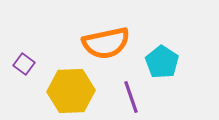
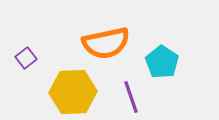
purple square: moved 2 px right, 6 px up; rotated 15 degrees clockwise
yellow hexagon: moved 2 px right, 1 px down
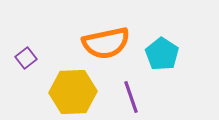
cyan pentagon: moved 8 px up
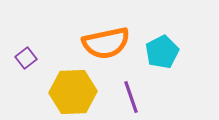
cyan pentagon: moved 2 px up; rotated 12 degrees clockwise
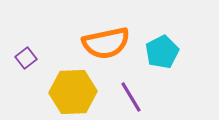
purple line: rotated 12 degrees counterclockwise
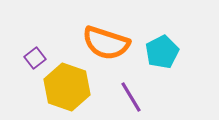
orange semicircle: rotated 30 degrees clockwise
purple square: moved 9 px right
yellow hexagon: moved 6 px left, 5 px up; rotated 21 degrees clockwise
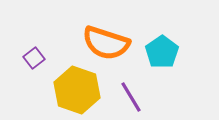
cyan pentagon: rotated 8 degrees counterclockwise
purple square: moved 1 px left
yellow hexagon: moved 10 px right, 3 px down
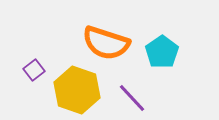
purple square: moved 12 px down
purple line: moved 1 px right, 1 px down; rotated 12 degrees counterclockwise
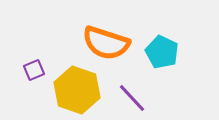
cyan pentagon: rotated 12 degrees counterclockwise
purple square: rotated 15 degrees clockwise
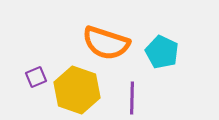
purple square: moved 2 px right, 7 px down
purple line: rotated 44 degrees clockwise
